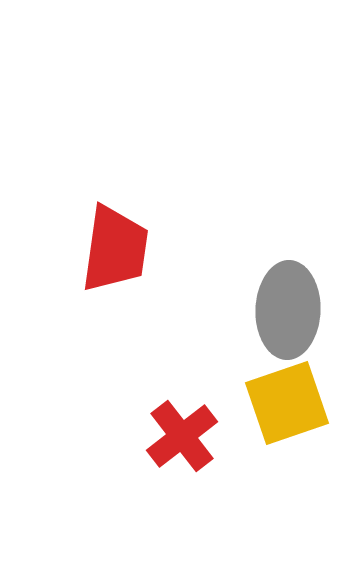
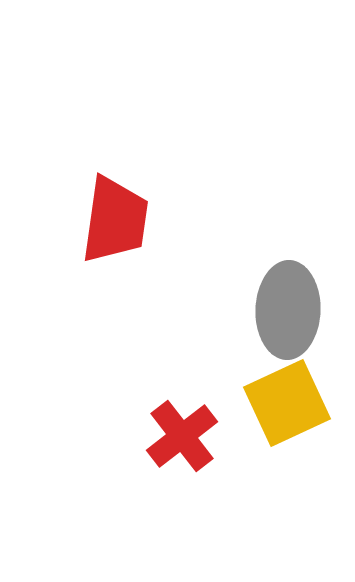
red trapezoid: moved 29 px up
yellow square: rotated 6 degrees counterclockwise
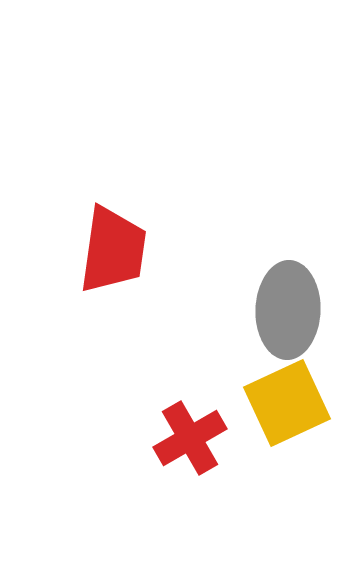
red trapezoid: moved 2 px left, 30 px down
red cross: moved 8 px right, 2 px down; rotated 8 degrees clockwise
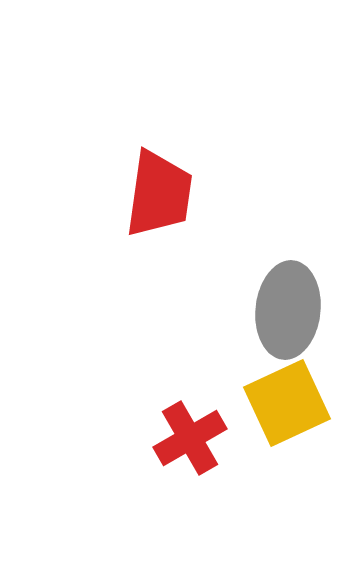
red trapezoid: moved 46 px right, 56 px up
gray ellipse: rotated 4 degrees clockwise
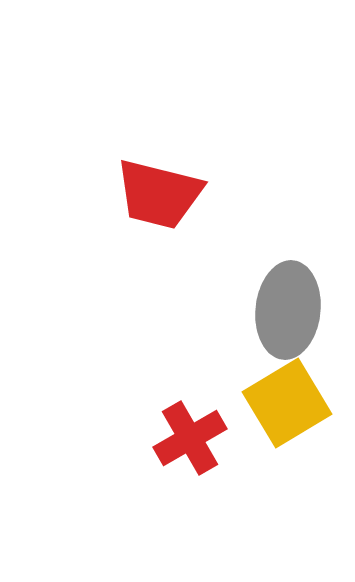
red trapezoid: rotated 96 degrees clockwise
yellow square: rotated 6 degrees counterclockwise
